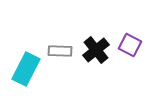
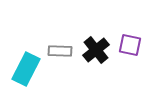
purple square: rotated 15 degrees counterclockwise
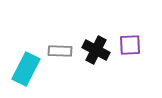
purple square: rotated 15 degrees counterclockwise
black cross: rotated 24 degrees counterclockwise
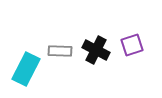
purple square: moved 2 px right; rotated 15 degrees counterclockwise
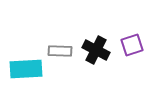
cyan rectangle: rotated 60 degrees clockwise
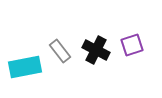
gray rectangle: rotated 50 degrees clockwise
cyan rectangle: moved 1 px left, 2 px up; rotated 8 degrees counterclockwise
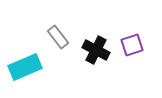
gray rectangle: moved 2 px left, 14 px up
cyan rectangle: rotated 12 degrees counterclockwise
